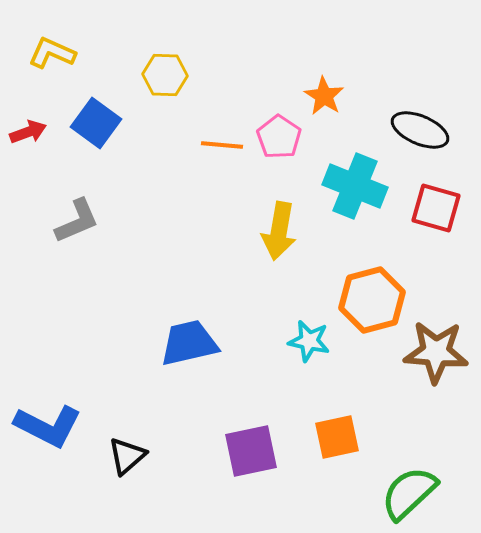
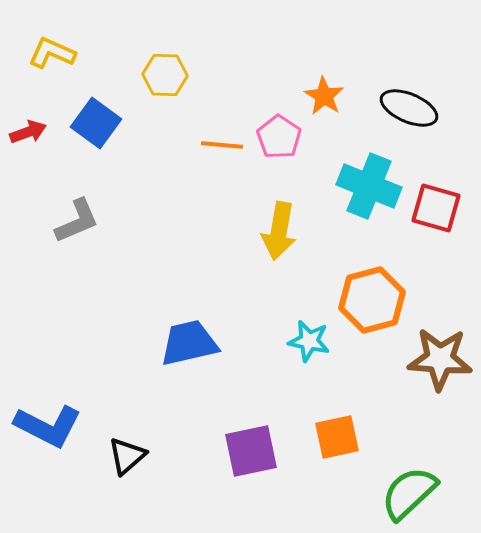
black ellipse: moved 11 px left, 22 px up
cyan cross: moved 14 px right
brown star: moved 4 px right, 7 px down
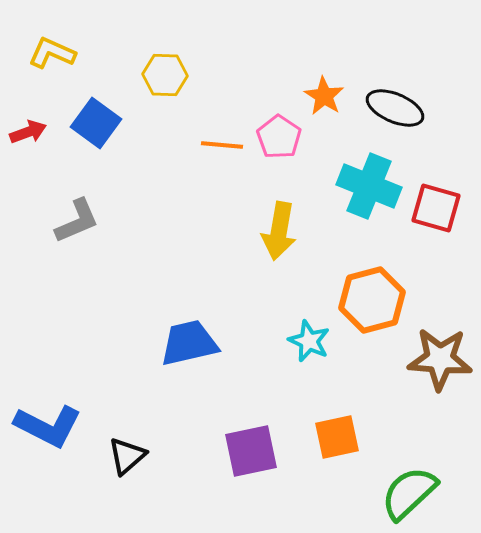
black ellipse: moved 14 px left
cyan star: rotated 12 degrees clockwise
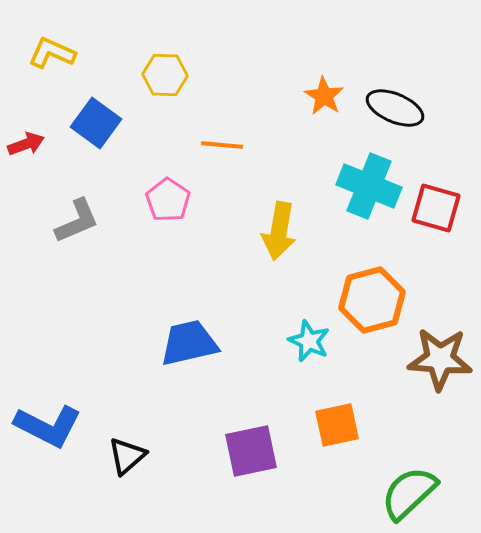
red arrow: moved 2 px left, 12 px down
pink pentagon: moved 111 px left, 63 px down
orange square: moved 12 px up
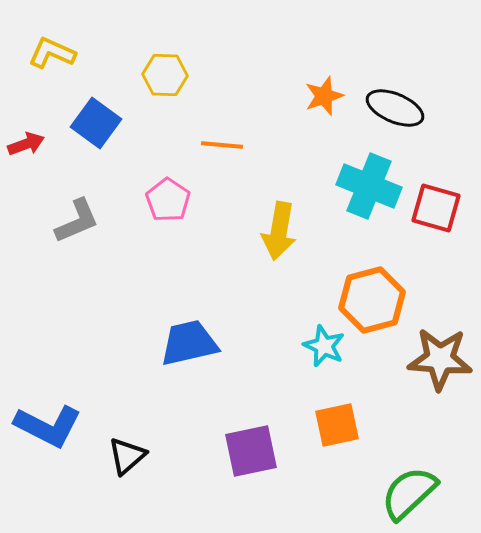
orange star: rotated 21 degrees clockwise
cyan star: moved 15 px right, 5 px down
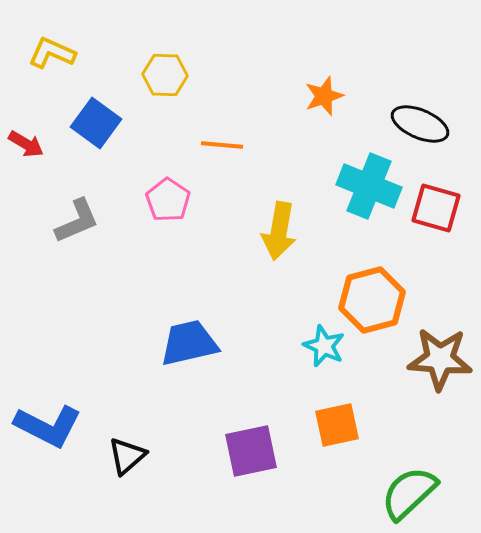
black ellipse: moved 25 px right, 16 px down
red arrow: rotated 51 degrees clockwise
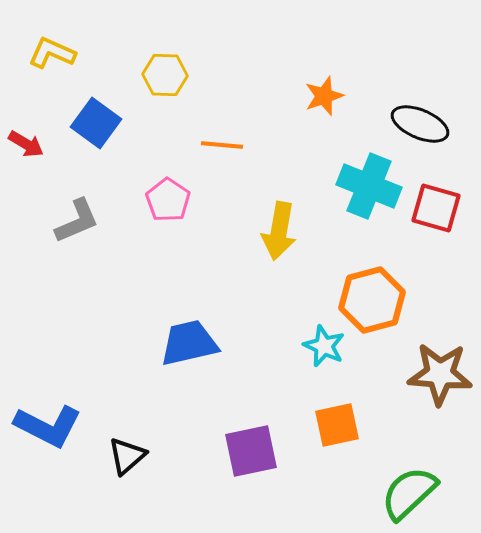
brown star: moved 15 px down
